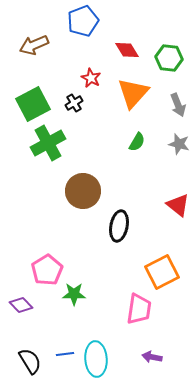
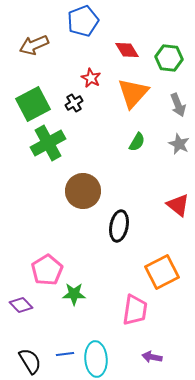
gray star: rotated 10 degrees clockwise
pink trapezoid: moved 4 px left, 1 px down
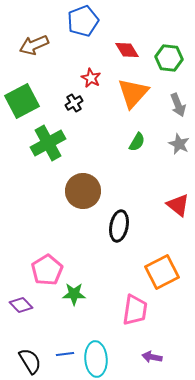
green square: moved 11 px left, 3 px up
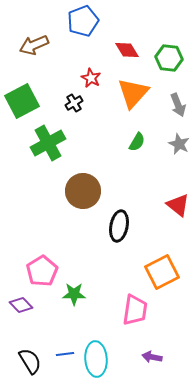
pink pentagon: moved 5 px left, 1 px down
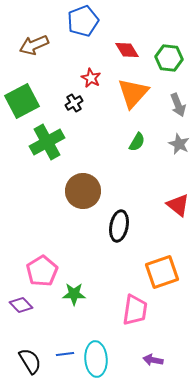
green cross: moved 1 px left, 1 px up
orange square: rotated 8 degrees clockwise
purple arrow: moved 1 px right, 3 px down
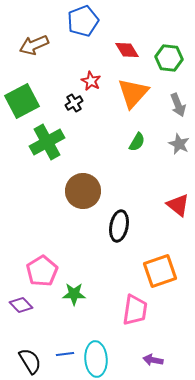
red star: moved 3 px down
orange square: moved 2 px left, 1 px up
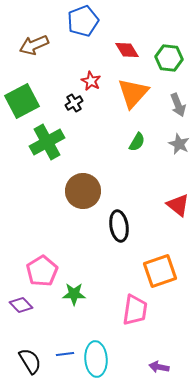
black ellipse: rotated 20 degrees counterclockwise
purple arrow: moved 6 px right, 7 px down
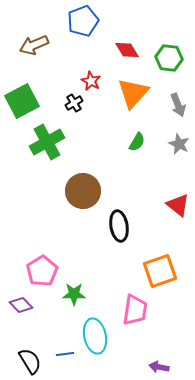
cyan ellipse: moved 1 px left, 23 px up; rotated 8 degrees counterclockwise
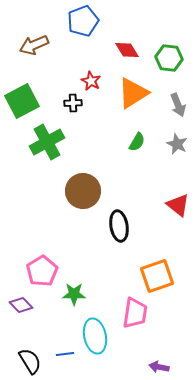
orange triangle: rotated 16 degrees clockwise
black cross: moved 1 px left; rotated 30 degrees clockwise
gray star: moved 2 px left
orange square: moved 3 px left, 5 px down
pink trapezoid: moved 3 px down
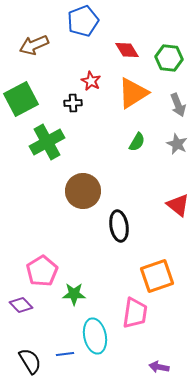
green square: moved 1 px left, 2 px up
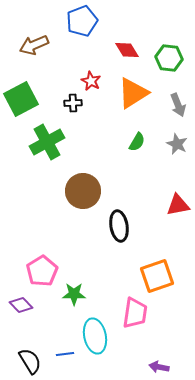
blue pentagon: moved 1 px left
red triangle: rotated 50 degrees counterclockwise
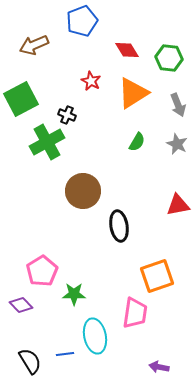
black cross: moved 6 px left, 12 px down; rotated 24 degrees clockwise
